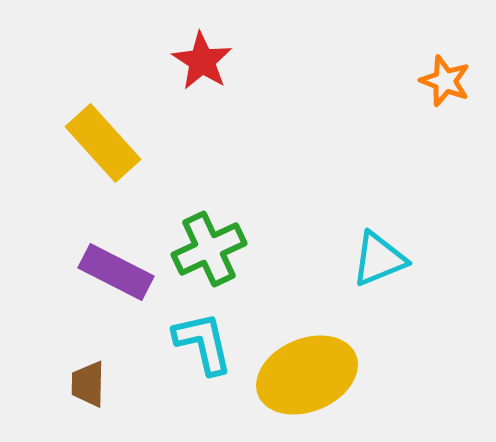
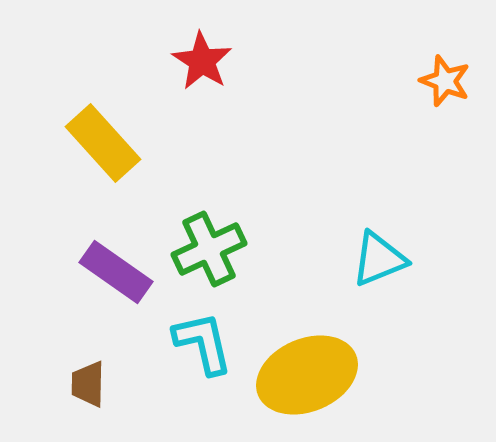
purple rectangle: rotated 8 degrees clockwise
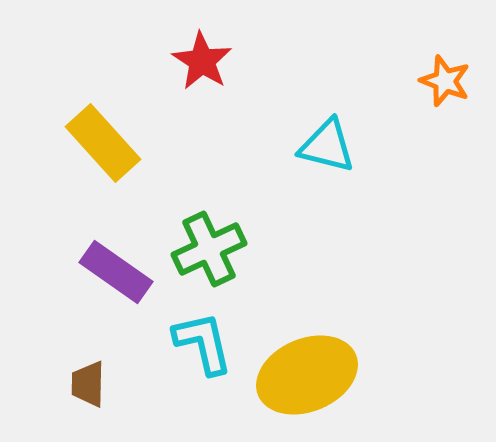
cyan triangle: moved 52 px left, 113 px up; rotated 36 degrees clockwise
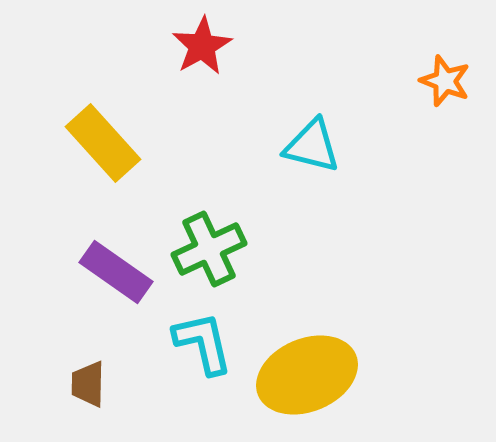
red star: moved 15 px up; rotated 10 degrees clockwise
cyan triangle: moved 15 px left
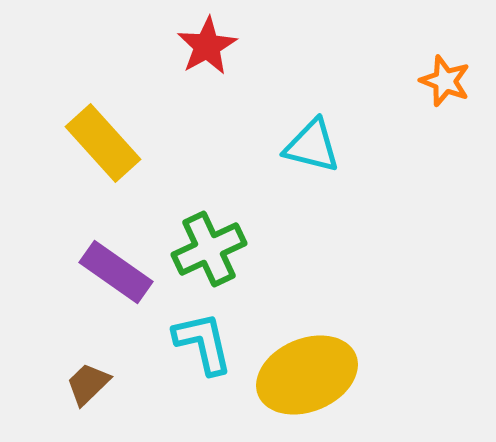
red star: moved 5 px right
brown trapezoid: rotated 45 degrees clockwise
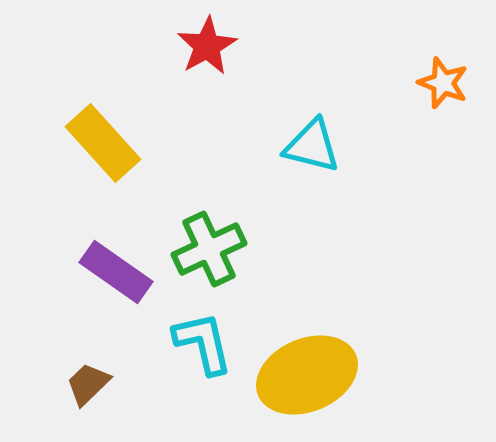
orange star: moved 2 px left, 2 px down
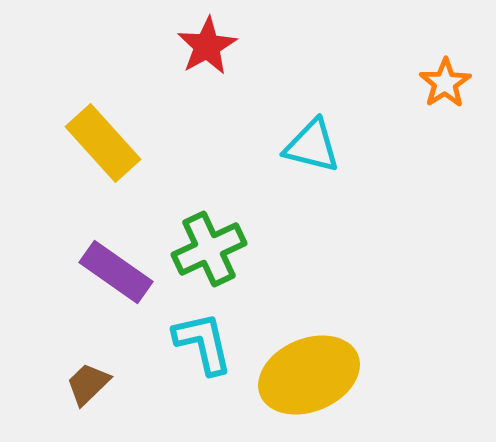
orange star: moved 2 px right; rotated 18 degrees clockwise
yellow ellipse: moved 2 px right
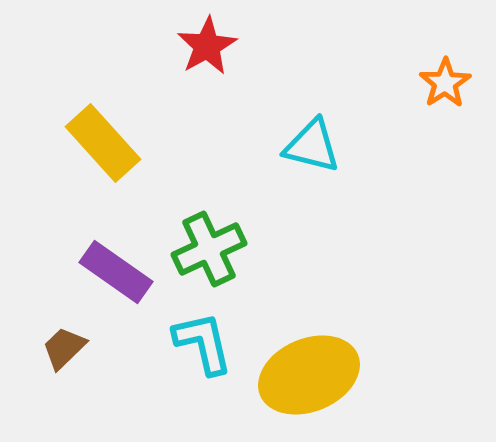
brown trapezoid: moved 24 px left, 36 px up
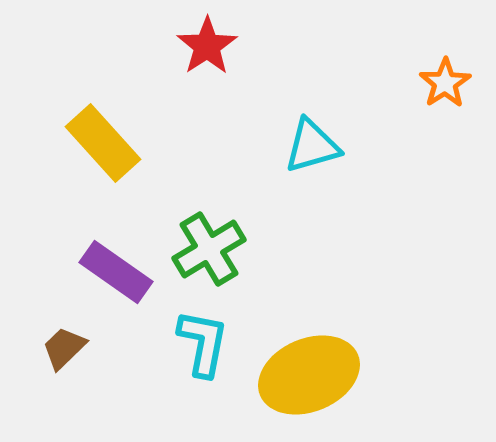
red star: rotated 4 degrees counterclockwise
cyan triangle: rotated 30 degrees counterclockwise
green cross: rotated 6 degrees counterclockwise
cyan L-shape: rotated 24 degrees clockwise
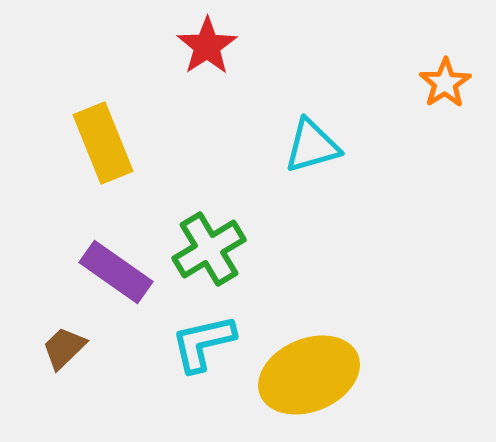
yellow rectangle: rotated 20 degrees clockwise
cyan L-shape: rotated 114 degrees counterclockwise
